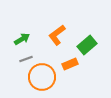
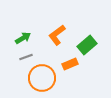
green arrow: moved 1 px right, 1 px up
gray line: moved 2 px up
orange circle: moved 1 px down
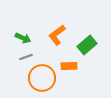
green arrow: rotated 56 degrees clockwise
orange rectangle: moved 1 px left, 2 px down; rotated 21 degrees clockwise
